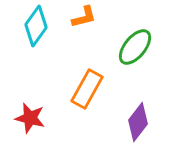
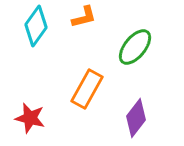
purple diamond: moved 2 px left, 4 px up
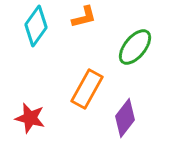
purple diamond: moved 11 px left
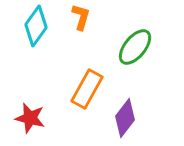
orange L-shape: moved 3 px left; rotated 60 degrees counterclockwise
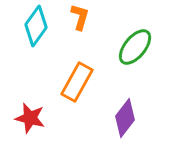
orange L-shape: moved 1 px left
orange rectangle: moved 10 px left, 7 px up
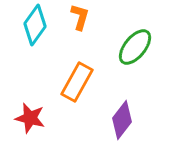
cyan diamond: moved 1 px left, 1 px up
purple diamond: moved 3 px left, 2 px down
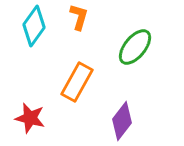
orange L-shape: moved 1 px left
cyan diamond: moved 1 px left, 1 px down
purple diamond: moved 1 px down
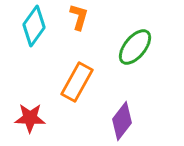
red star: rotated 12 degrees counterclockwise
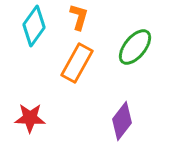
orange rectangle: moved 19 px up
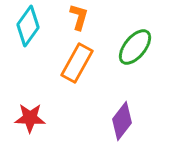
cyan diamond: moved 6 px left
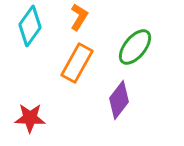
orange L-shape: rotated 16 degrees clockwise
cyan diamond: moved 2 px right
purple diamond: moved 3 px left, 21 px up
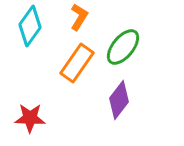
green ellipse: moved 12 px left
orange rectangle: rotated 6 degrees clockwise
